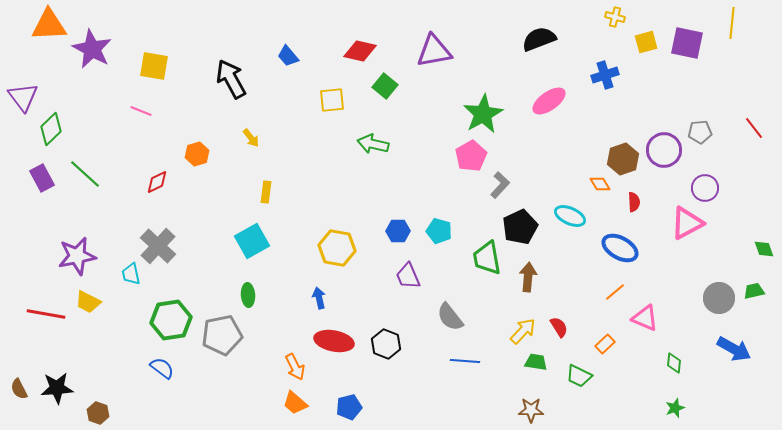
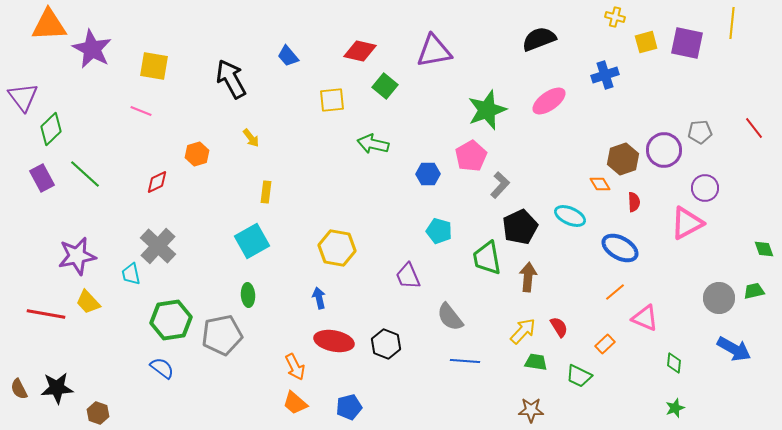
green star at (483, 114): moved 4 px right, 4 px up; rotated 9 degrees clockwise
blue hexagon at (398, 231): moved 30 px right, 57 px up
yellow trapezoid at (88, 302): rotated 20 degrees clockwise
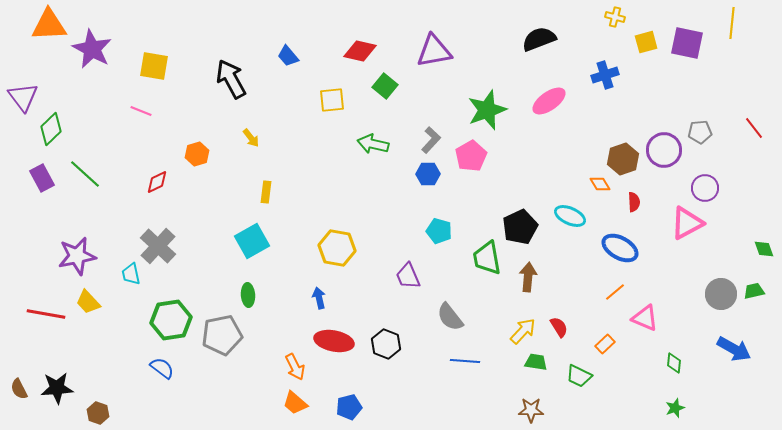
gray L-shape at (500, 185): moved 69 px left, 45 px up
gray circle at (719, 298): moved 2 px right, 4 px up
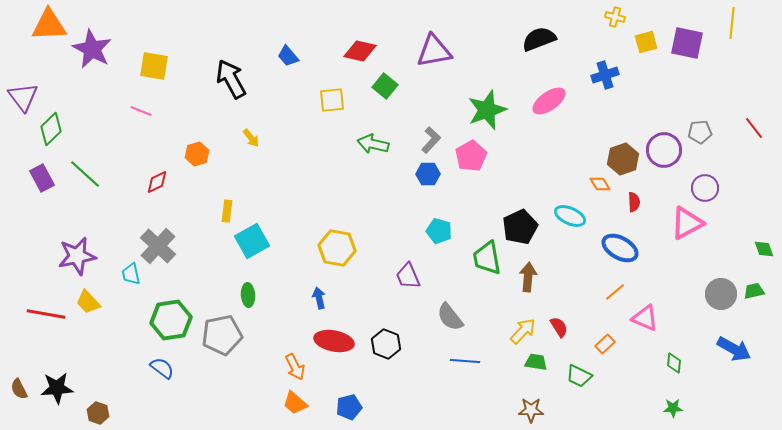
yellow rectangle at (266, 192): moved 39 px left, 19 px down
green star at (675, 408): moved 2 px left; rotated 18 degrees clockwise
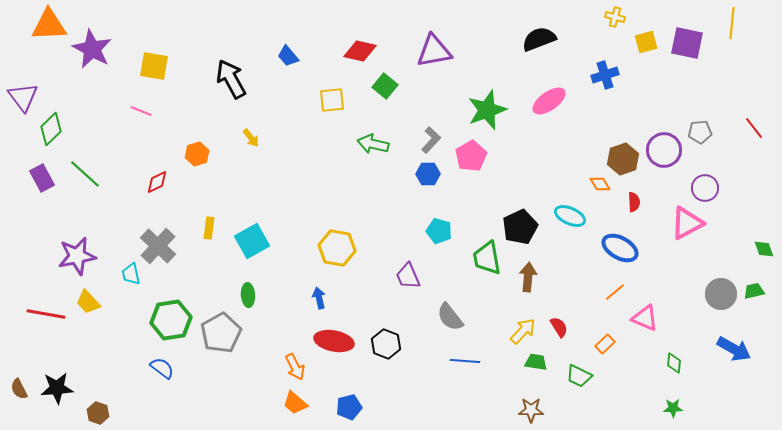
yellow rectangle at (227, 211): moved 18 px left, 17 px down
gray pentagon at (222, 335): moved 1 px left, 2 px up; rotated 18 degrees counterclockwise
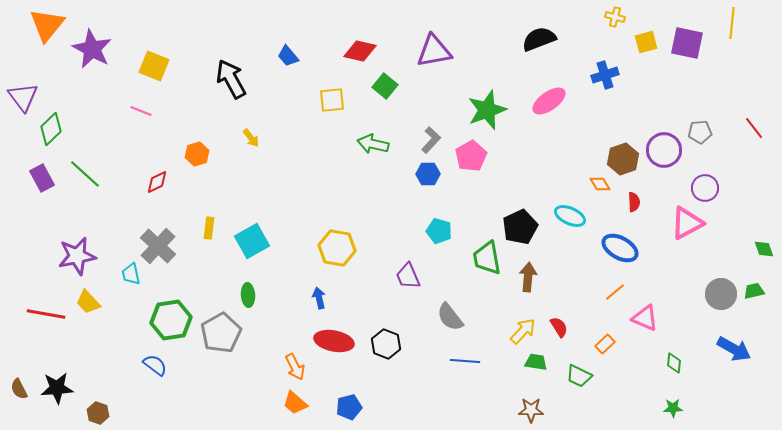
orange triangle at (49, 25): moved 2 px left; rotated 48 degrees counterclockwise
yellow square at (154, 66): rotated 12 degrees clockwise
blue semicircle at (162, 368): moved 7 px left, 3 px up
